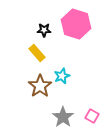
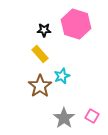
yellow rectangle: moved 3 px right, 1 px down
gray star: moved 1 px right, 1 px down
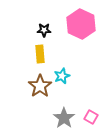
pink hexagon: moved 5 px right; rotated 8 degrees clockwise
yellow rectangle: rotated 36 degrees clockwise
pink square: moved 1 px left, 1 px down
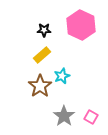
pink hexagon: moved 1 px down
yellow rectangle: moved 2 px right, 1 px down; rotated 54 degrees clockwise
gray star: moved 2 px up
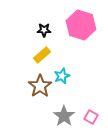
pink hexagon: rotated 8 degrees counterclockwise
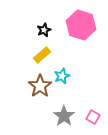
black star: rotated 24 degrees counterclockwise
pink square: moved 2 px right
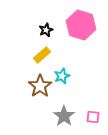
black star: moved 2 px right
pink square: rotated 24 degrees counterclockwise
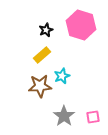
brown star: rotated 30 degrees clockwise
pink square: rotated 16 degrees counterclockwise
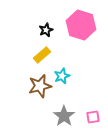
brown star: rotated 10 degrees counterclockwise
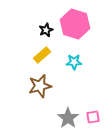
pink hexagon: moved 6 px left, 1 px up
cyan star: moved 12 px right, 14 px up; rotated 21 degrees clockwise
gray star: moved 4 px right, 2 px down
